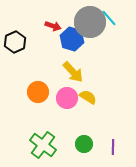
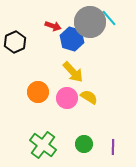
yellow semicircle: moved 1 px right
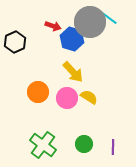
cyan line: rotated 12 degrees counterclockwise
